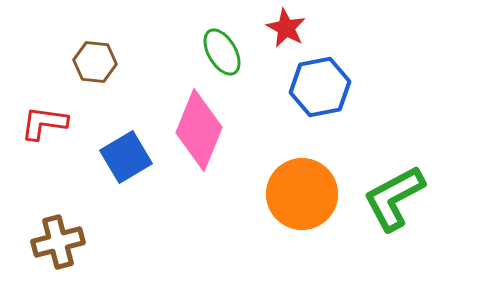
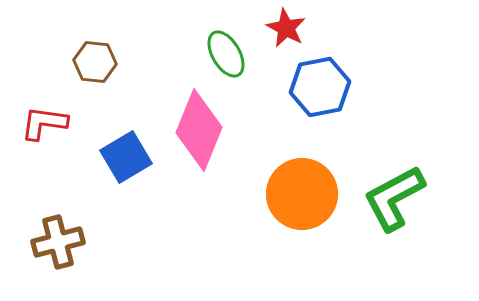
green ellipse: moved 4 px right, 2 px down
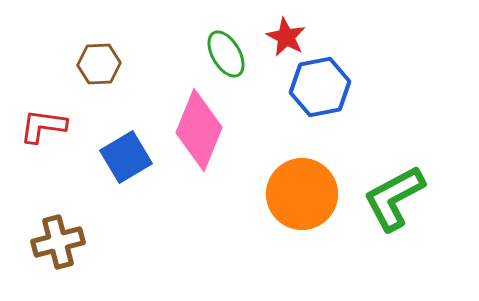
red star: moved 9 px down
brown hexagon: moved 4 px right, 2 px down; rotated 9 degrees counterclockwise
red L-shape: moved 1 px left, 3 px down
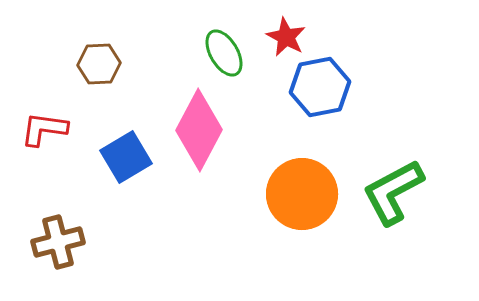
green ellipse: moved 2 px left, 1 px up
red L-shape: moved 1 px right, 3 px down
pink diamond: rotated 6 degrees clockwise
green L-shape: moved 1 px left, 6 px up
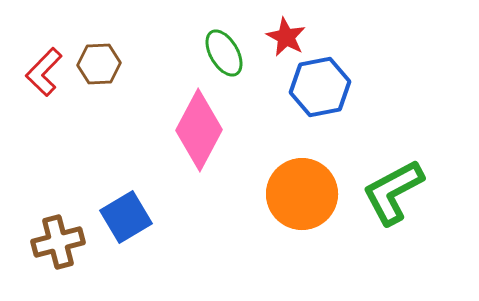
red L-shape: moved 57 px up; rotated 54 degrees counterclockwise
blue square: moved 60 px down
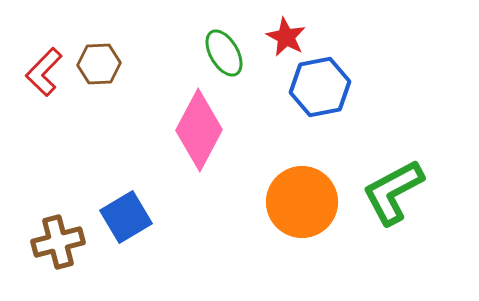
orange circle: moved 8 px down
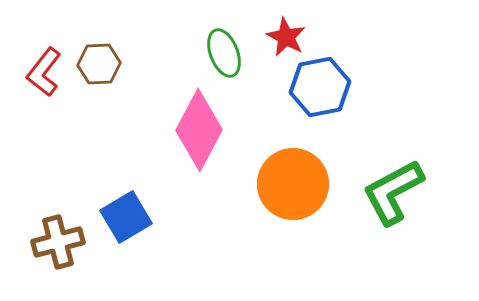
green ellipse: rotated 9 degrees clockwise
red L-shape: rotated 6 degrees counterclockwise
orange circle: moved 9 px left, 18 px up
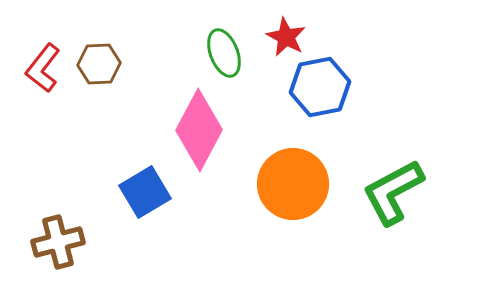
red L-shape: moved 1 px left, 4 px up
blue square: moved 19 px right, 25 px up
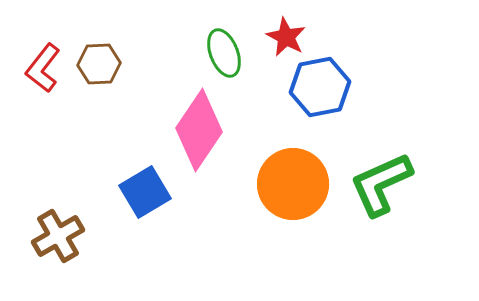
pink diamond: rotated 6 degrees clockwise
green L-shape: moved 12 px left, 8 px up; rotated 4 degrees clockwise
brown cross: moved 6 px up; rotated 15 degrees counterclockwise
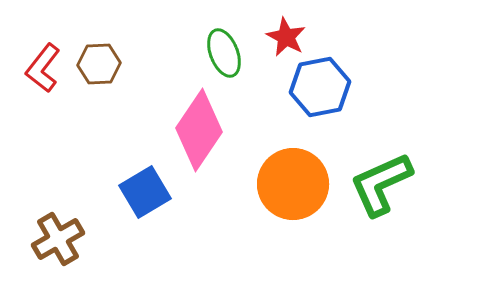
brown cross: moved 3 px down
